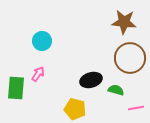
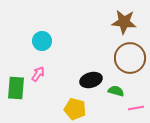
green semicircle: moved 1 px down
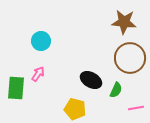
cyan circle: moved 1 px left
black ellipse: rotated 45 degrees clockwise
green semicircle: moved 1 px up; rotated 98 degrees clockwise
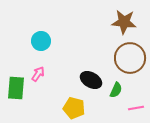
yellow pentagon: moved 1 px left, 1 px up
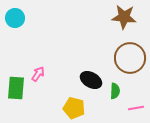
brown star: moved 5 px up
cyan circle: moved 26 px left, 23 px up
green semicircle: moved 1 px left, 1 px down; rotated 21 degrees counterclockwise
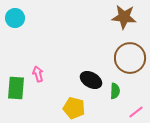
pink arrow: rotated 49 degrees counterclockwise
pink line: moved 4 px down; rotated 28 degrees counterclockwise
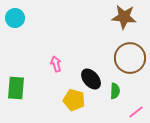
pink arrow: moved 18 px right, 10 px up
black ellipse: moved 1 px up; rotated 20 degrees clockwise
yellow pentagon: moved 8 px up
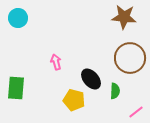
cyan circle: moved 3 px right
pink arrow: moved 2 px up
